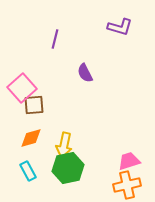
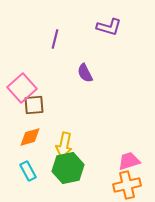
purple L-shape: moved 11 px left
orange diamond: moved 1 px left, 1 px up
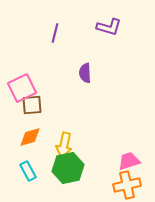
purple line: moved 6 px up
purple semicircle: rotated 24 degrees clockwise
pink square: rotated 16 degrees clockwise
brown square: moved 2 px left
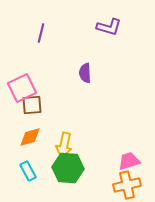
purple line: moved 14 px left
green hexagon: rotated 16 degrees clockwise
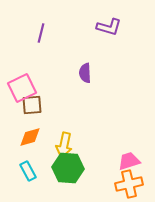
orange cross: moved 2 px right, 1 px up
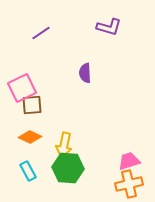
purple line: rotated 42 degrees clockwise
orange diamond: rotated 40 degrees clockwise
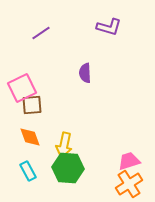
orange diamond: rotated 45 degrees clockwise
orange cross: rotated 20 degrees counterclockwise
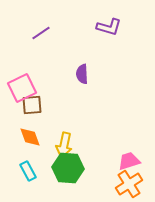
purple semicircle: moved 3 px left, 1 px down
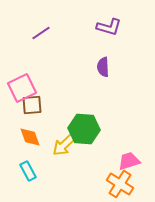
purple semicircle: moved 21 px right, 7 px up
yellow arrow: rotated 35 degrees clockwise
green hexagon: moved 16 px right, 39 px up
orange cross: moved 9 px left; rotated 24 degrees counterclockwise
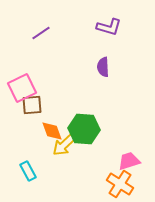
orange diamond: moved 22 px right, 6 px up
